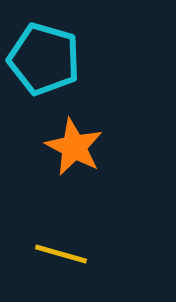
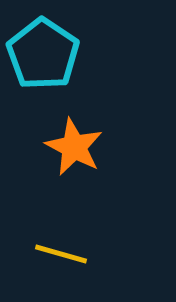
cyan pentagon: moved 1 px left, 5 px up; rotated 18 degrees clockwise
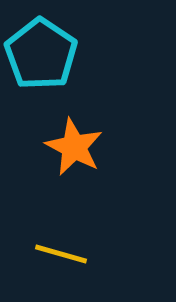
cyan pentagon: moved 2 px left
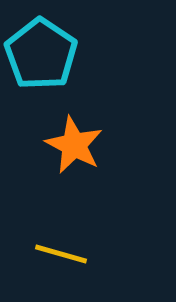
orange star: moved 2 px up
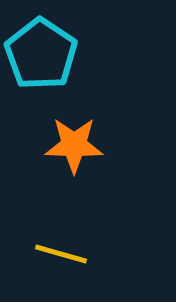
orange star: rotated 26 degrees counterclockwise
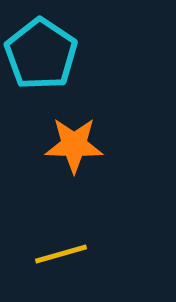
yellow line: rotated 32 degrees counterclockwise
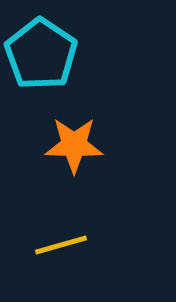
yellow line: moved 9 px up
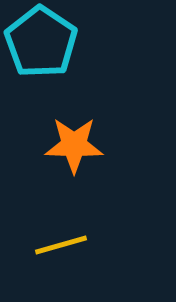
cyan pentagon: moved 12 px up
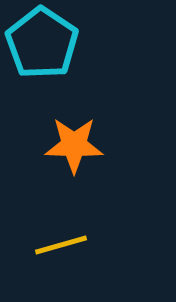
cyan pentagon: moved 1 px right, 1 px down
